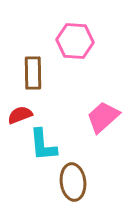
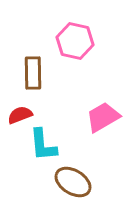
pink hexagon: rotated 9 degrees clockwise
pink trapezoid: rotated 12 degrees clockwise
brown ellipse: rotated 51 degrees counterclockwise
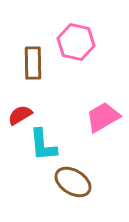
pink hexagon: moved 1 px right, 1 px down
brown rectangle: moved 10 px up
red semicircle: rotated 10 degrees counterclockwise
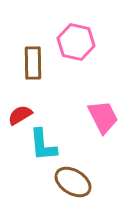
pink trapezoid: rotated 93 degrees clockwise
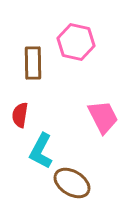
red semicircle: rotated 50 degrees counterclockwise
cyan L-shape: moved 2 px left, 6 px down; rotated 33 degrees clockwise
brown ellipse: moved 1 px left, 1 px down
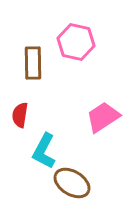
pink trapezoid: rotated 96 degrees counterclockwise
cyan L-shape: moved 3 px right
